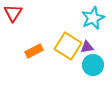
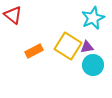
red triangle: moved 2 px down; rotated 24 degrees counterclockwise
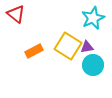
red triangle: moved 3 px right, 1 px up
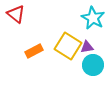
cyan star: rotated 20 degrees counterclockwise
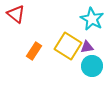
cyan star: moved 1 px left, 1 px down
orange rectangle: rotated 30 degrees counterclockwise
cyan circle: moved 1 px left, 1 px down
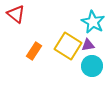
cyan star: moved 1 px right, 3 px down
purple triangle: moved 1 px right, 2 px up
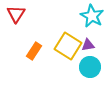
red triangle: rotated 24 degrees clockwise
cyan star: moved 1 px left, 6 px up
cyan circle: moved 2 px left, 1 px down
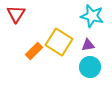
cyan star: rotated 15 degrees counterclockwise
yellow square: moved 9 px left, 4 px up
orange rectangle: rotated 12 degrees clockwise
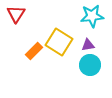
cyan star: rotated 20 degrees counterclockwise
cyan circle: moved 2 px up
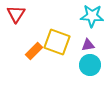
cyan star: rotated 10 degrees clockwise
yellow square: moved 2 px left; rotated 12 degrees counterclockwise
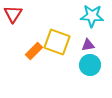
red triangle: moved 3 px left
